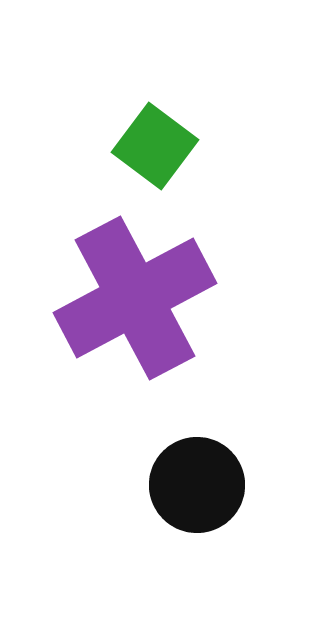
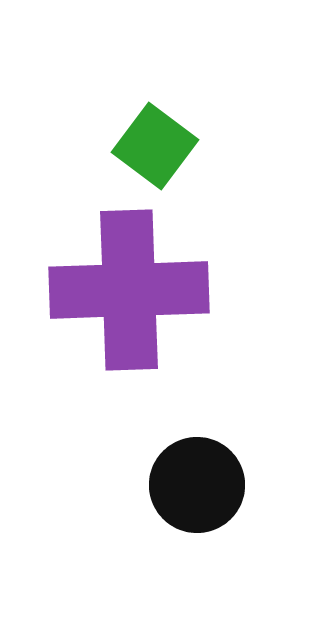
purple cross: moved 6 px left, 8 px up; rotated 26 degrees clockwise
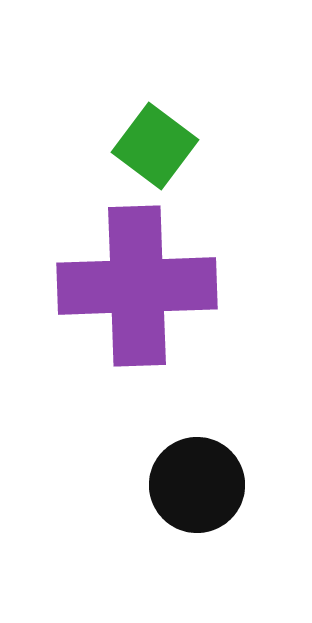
purple cross: moved 8 px right, 4 px up
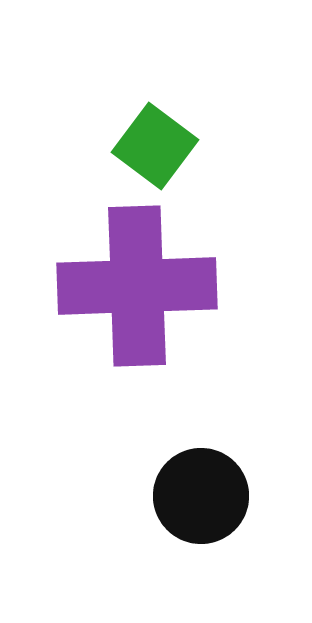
black circle: moved 4 px right, 11 px down
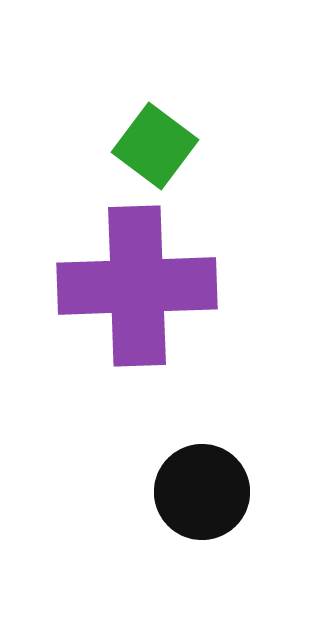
black circle: moved 1 px right, 4 px up
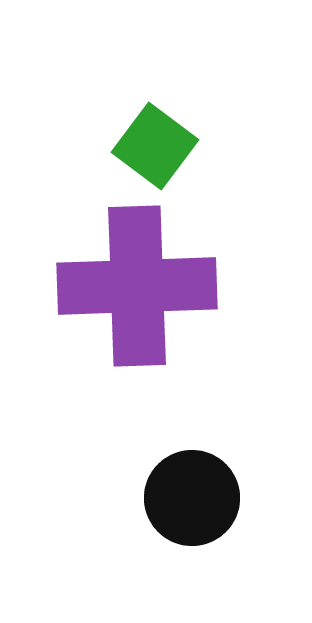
black circle: moved 10 px left, 6 px down
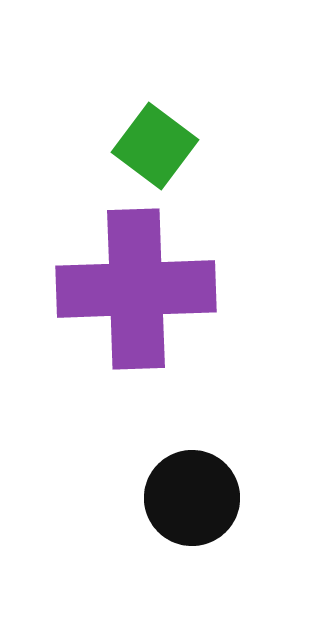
purple cross: moved 1 px left, 3 px down
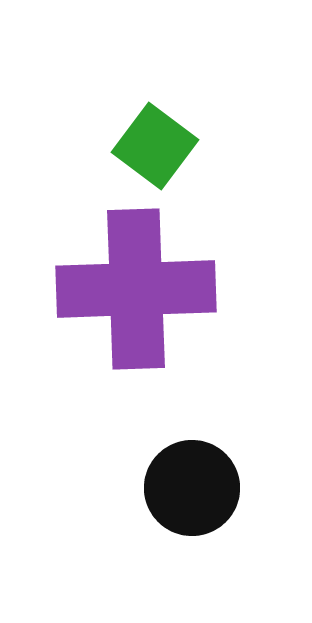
black circle: moved 10 px up
